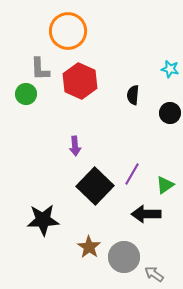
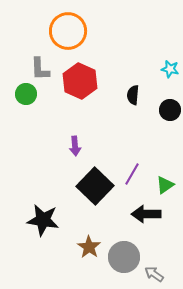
black circle: moved 3 px up
black star: rotated 12 degrees clockwise
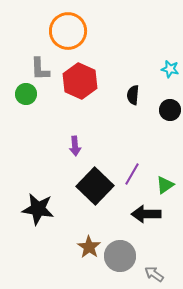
black star: moved 5 px left, 11 px up
gray circle: moved 4 px left, 1 px up
